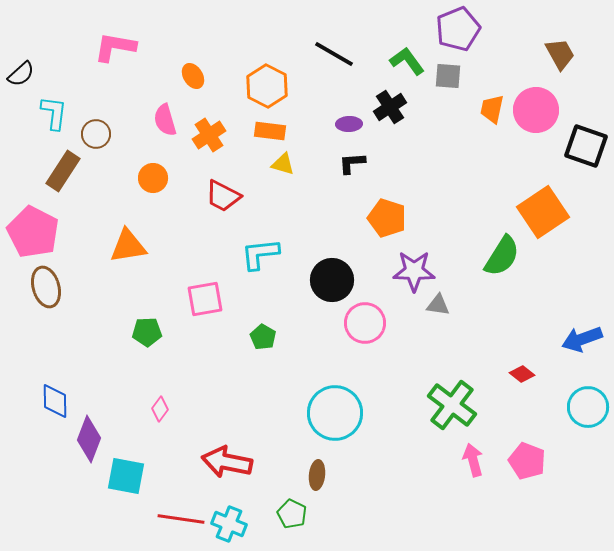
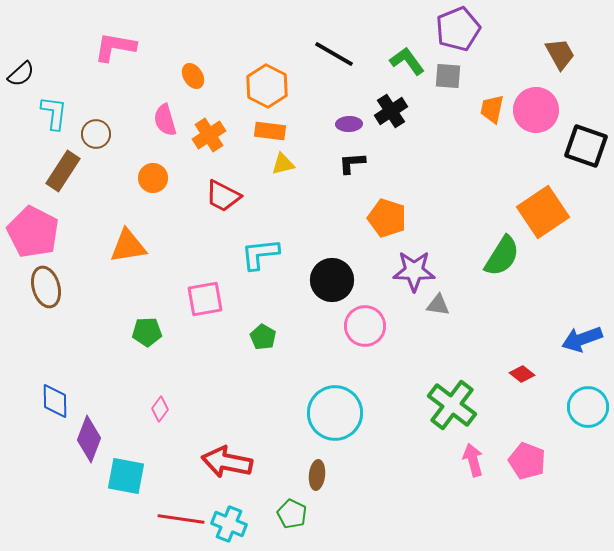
black cross at (390, 107): moved 1 px right, 4 px down
yellow triangle at (283, 164): rotated 30 degrees counterclockwise
pink circle at (365, 323): moved 3 px down
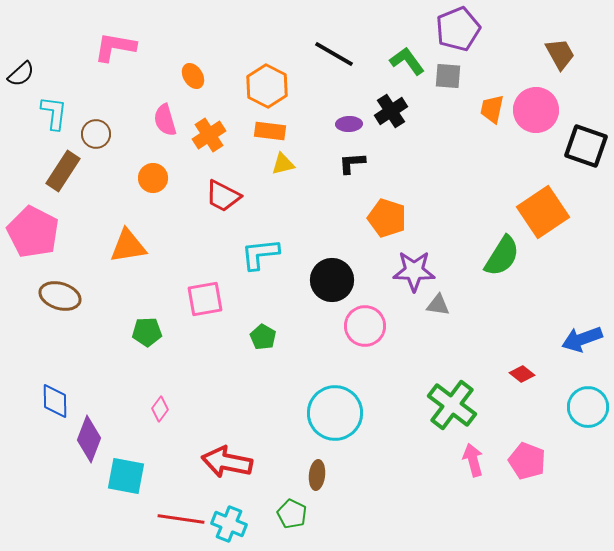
brown ellipse at (46, 287): moved 14 px right, 9 px down; rotated 57 degrees counterclockwise
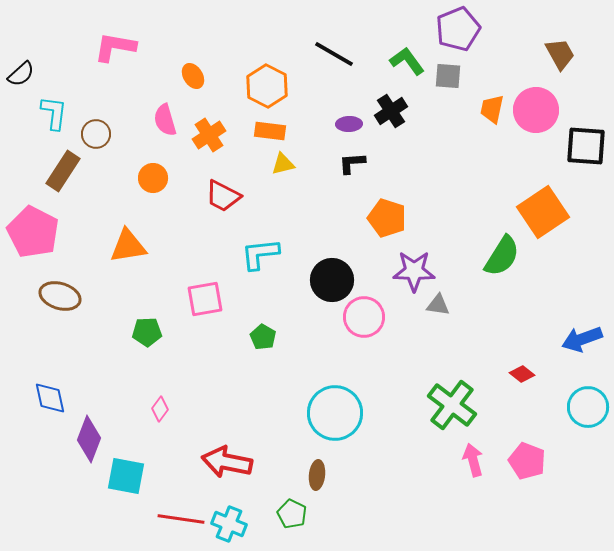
black square at (586, 146): rotated 15 degrees counterclockwise
pink circle at (365, 326): moved 1 px left, 9 px up
blue diamond at (55, 401): moved 5 px left, 3 px up; rotated 12 degrees counterclockwise
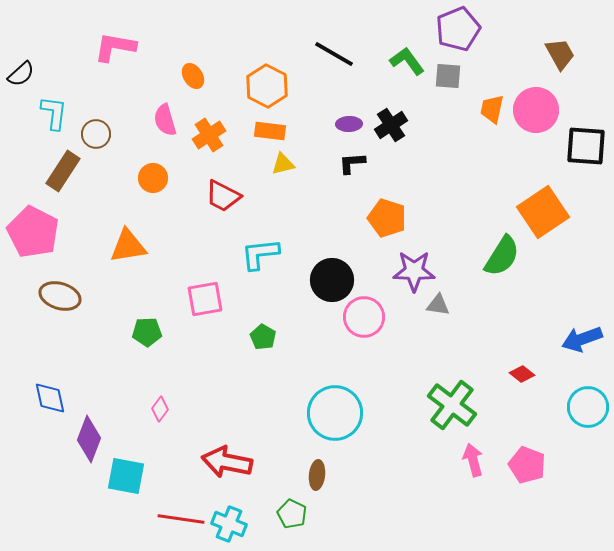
black cross at (391, 111): moved 14 px down
pink pentagon at (527, 461): moved 4 px down
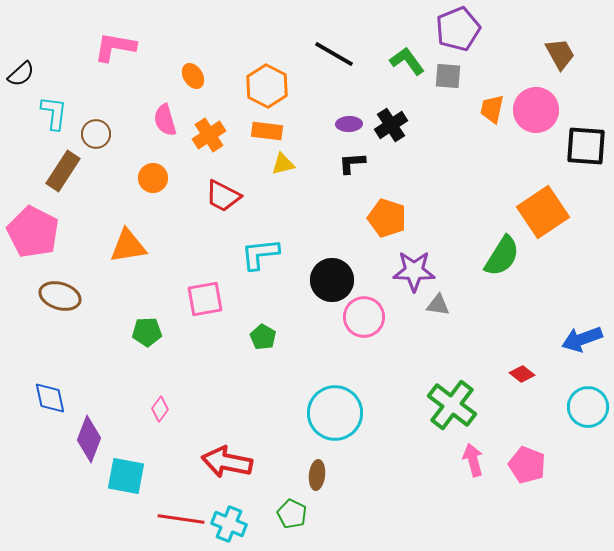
orange rectangle at (270, 131): moved 3 px left
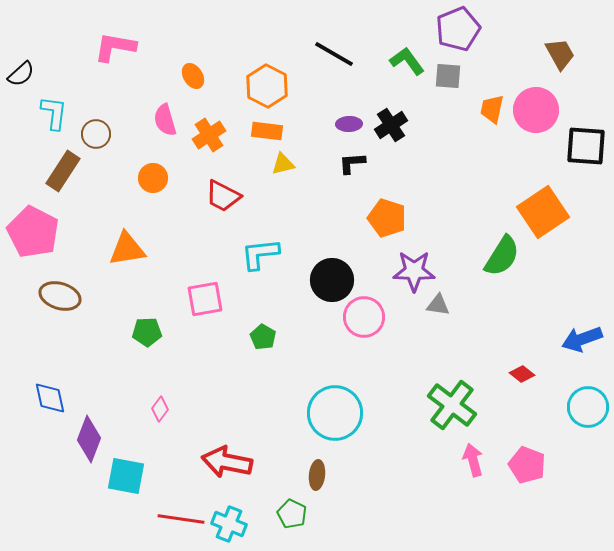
orange triangle at (128, 246): moved 1 px left, 3 px down
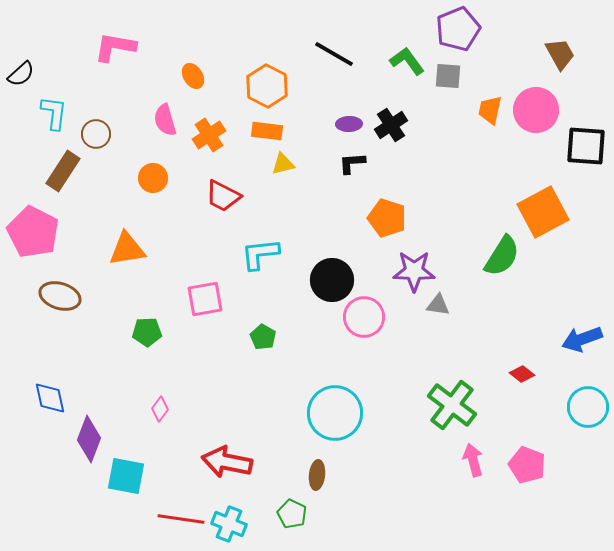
orange trapezoid at (492, 109): moved 2 px left, 1 px down
orange square at (543, 212): rotated 6 degrees clockwise
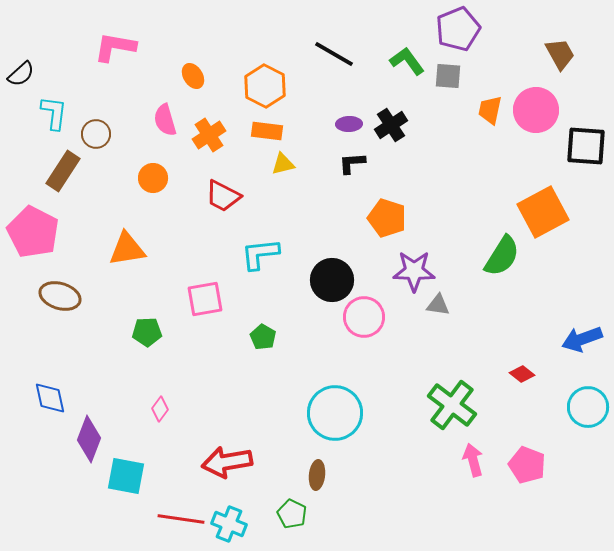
orange hexagon at (267, 86): moved 2 px left
red arrow at (227, 462): rotated 21 degrees counterclockwise
